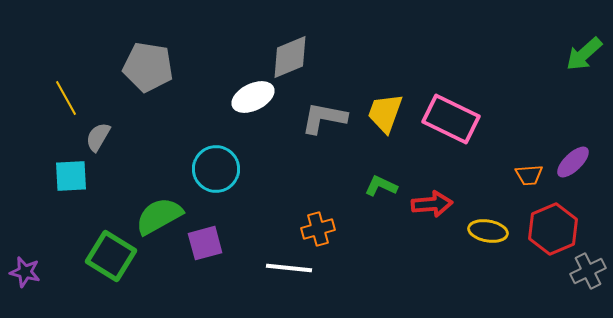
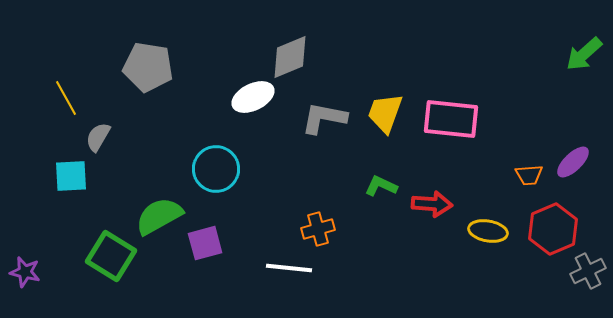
pink rectangle: rotated 20 degrees counterclockwise
red arrow: rotated 9 degrees clockwise
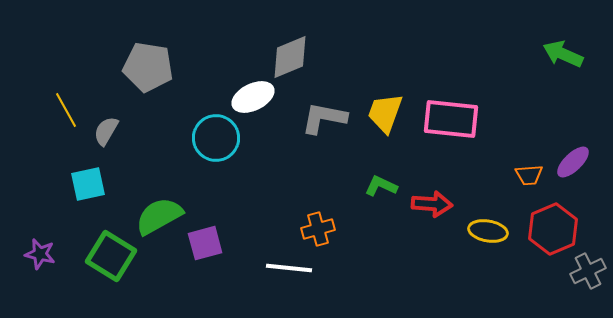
green arrow: moved 21 px left; rotated 66 degrees clockwise
yellow line: moved 12 px down
gray semicircle: moved 8 px right, 6 px up
cyan circle: moved 31 px up
cyan square: moved 17 px right, 8 px down; rotated 9 degrees counterclockwise
purple star: moved 15 px right, 18 px up
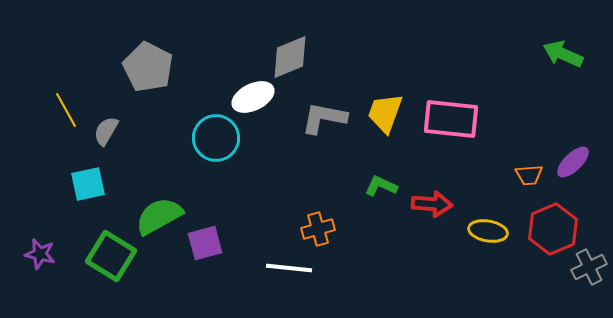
gray pentagon: rotated 18 degrees clockwise
gray cross: moved 1 px right, 4 px up
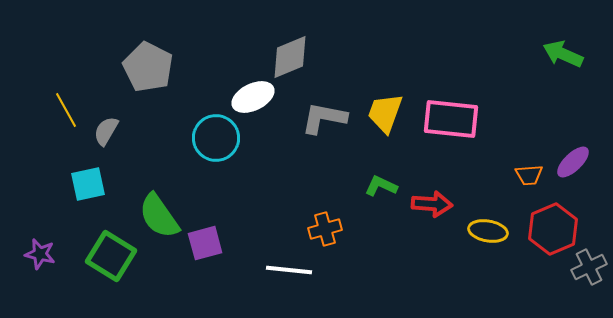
green semicircle: rotated 96 degrees counterclockwise
orange cross: moved 7 px right
white line: moved 2 px down
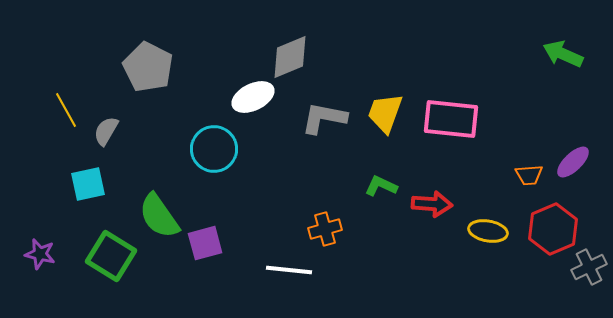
cyan circle: moved 2 px left, 11 px down
